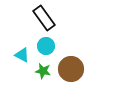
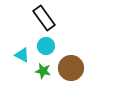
brown circle: moved 1 px up
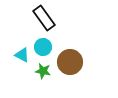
cyan circle: moved 3 px left, 1 px down
brown circle: moved 1 px left, 6 px up
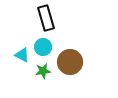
black rectangle: moved 2 px right; rotated 20 degrees clockwise
green star: rotated 21 degrees counterclockwise
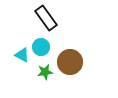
black rectangle: rotated 20 degrees counterclockwise
cyan circle: moved 2 px left
green star: moved 2 px right, 1 px down
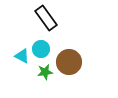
cyan circle: moved 2 px down
cyan triangle: moved 1 px down
brown circle: moved 1 px left
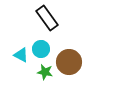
black rectangle: moved 1 px right
cyan triangle: moved 1 px left, 1 px up
green star: rotated 21 degrees clockwise
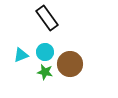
cyan circle: moved 4 px right, 3 px down
cyan triangle: rotated 49 degrees counterclockwise
brown circle: moved 1 px right, 2 px down
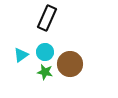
black rectangle: rotated 60 degrees clockwise
cyan triangle: rotated 14 degrees counterclockwise
